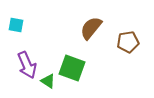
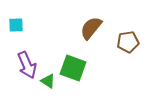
cyan square: rotated 14 degrees counterclockwise
green square: moved 1 px right
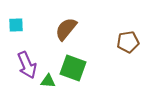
brown semicircle: moved 25 px left, 1 px down
green triangle: rotated 28 degrees counterclockwise
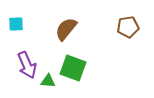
cyan square: moved 1 px up
brown pentagon: moved 15 px up
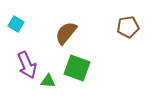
cyan square: rotated 35 degrees clockwise
brown semicircle: moved 4 px down
green square: moved 4 px right
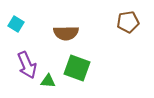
brown pentagon: moved 5 px up
brown semicircle: rotated 130 degrees counterclockwise
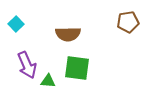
cyan square: rotated 14 degrees clockwise
brown semicircle: moved 2 px right, 1 px down
green square: rotated 12 degrees counterclockwise
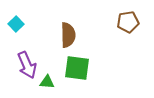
brown semicircle: moved 1 px down; rotated 90 degrees counterclockwise
green triangle: moved 1 px left, 1 px down
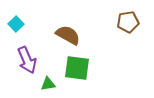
brown semicircle: rotated 60 degrees counterclockwise
purple arrow: moved 5 px up
green triangle: moved 1 px right, 2 px down; rotated 14 degrees counterclockwise
